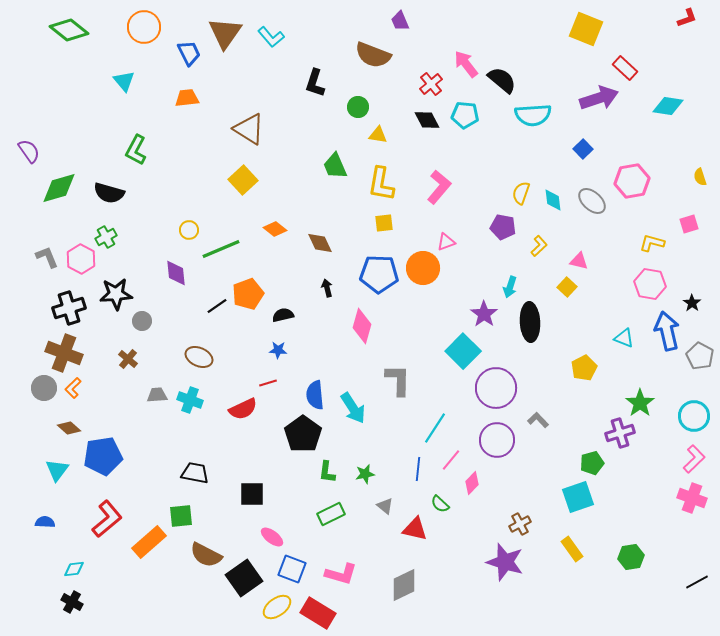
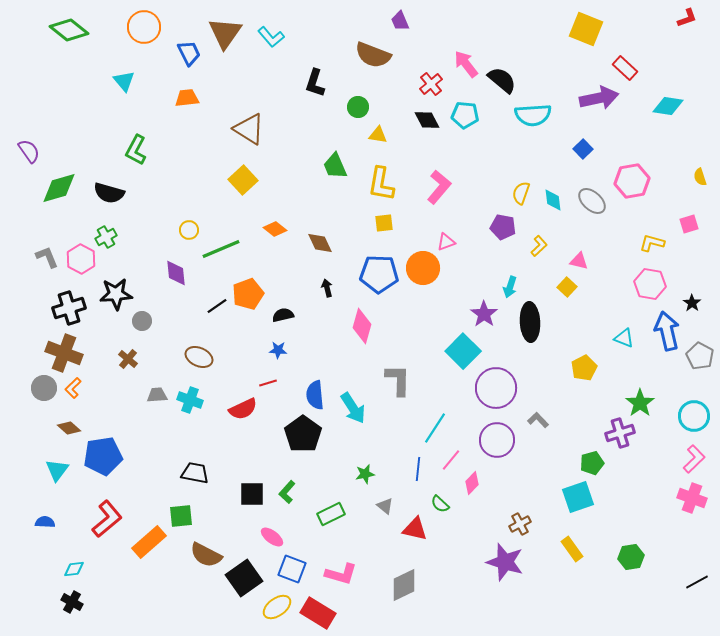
purple arrow at (599, 98): rotated 6 degrees clockwise
green L-shape at (327, 472): moved 40 px left, 20 px down; rotated 35 degrees clockwise
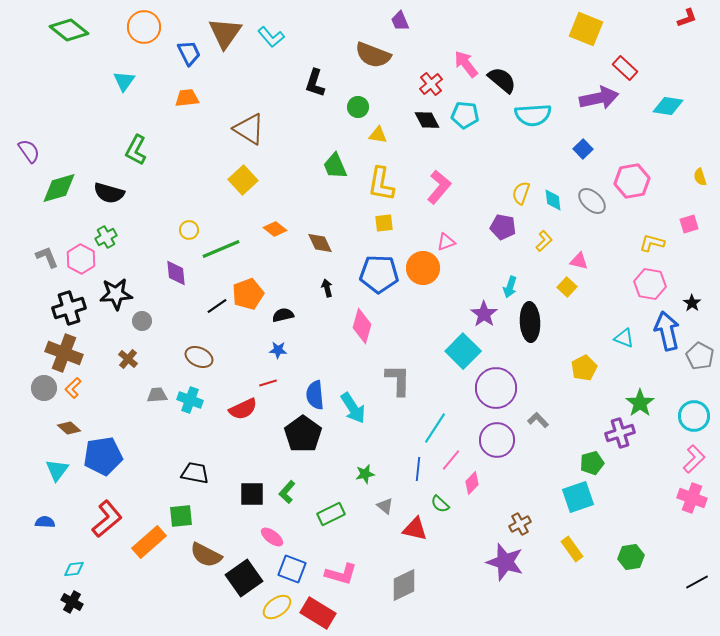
cyan triangle at (124, 81): rotated 15 degrees clockwise
yellow L-shape at (539, 246): moved 5 px right, 5 px up
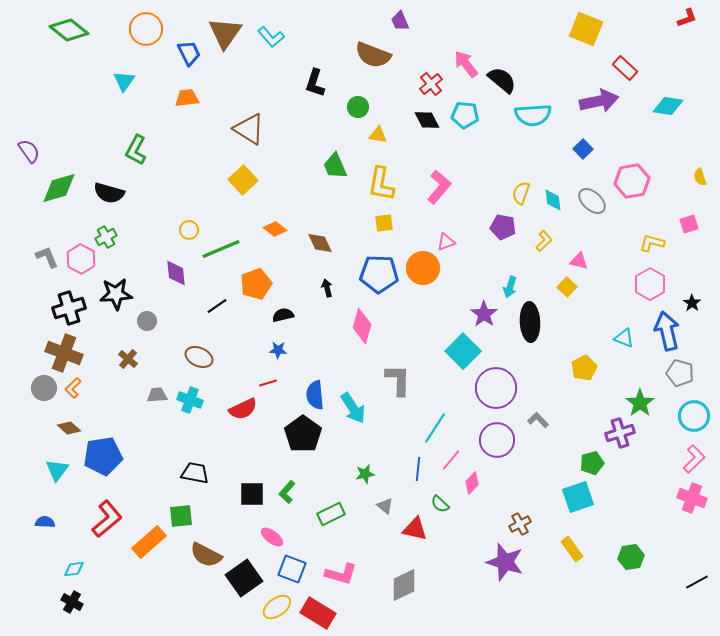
orange circle at (144, 27): moved 2 px right, 2 px down
purple arrow at (599, 98): moved 3 px down
pink hexagon at (650, 284): rotated 20 degrees clockwise
orange pentagon at (248, 294): moved 8 px right, 10 px up
gray circle at (142, 321): moved 5 px right
gray pentagon at (700, 356): moved 20 px left, 17 px down; rotated 12 degrees counterclockwise
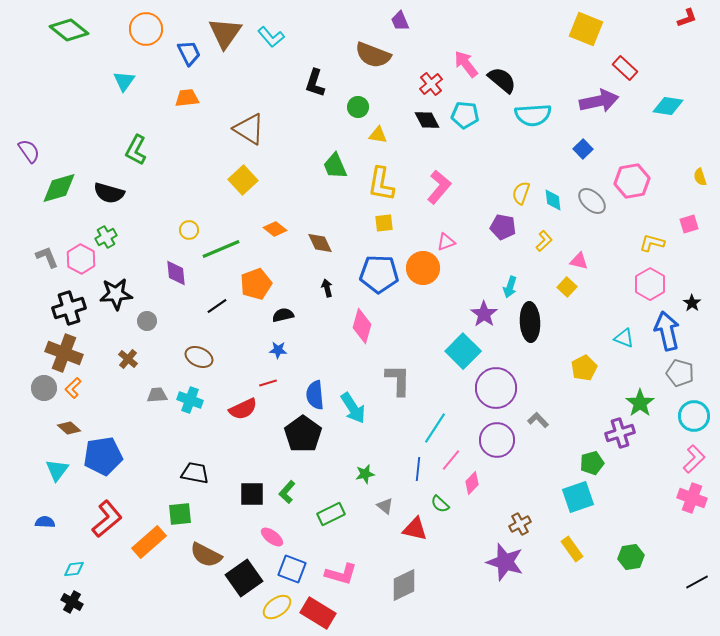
green square at (181, 516): moved 1 px left, 2 px up
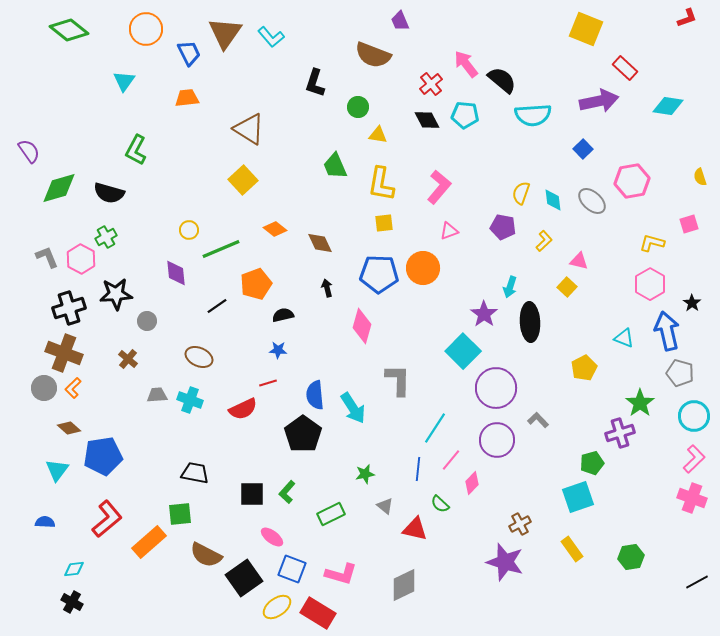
pink triangle at (446, 242): moved 3 px right, 11 px up
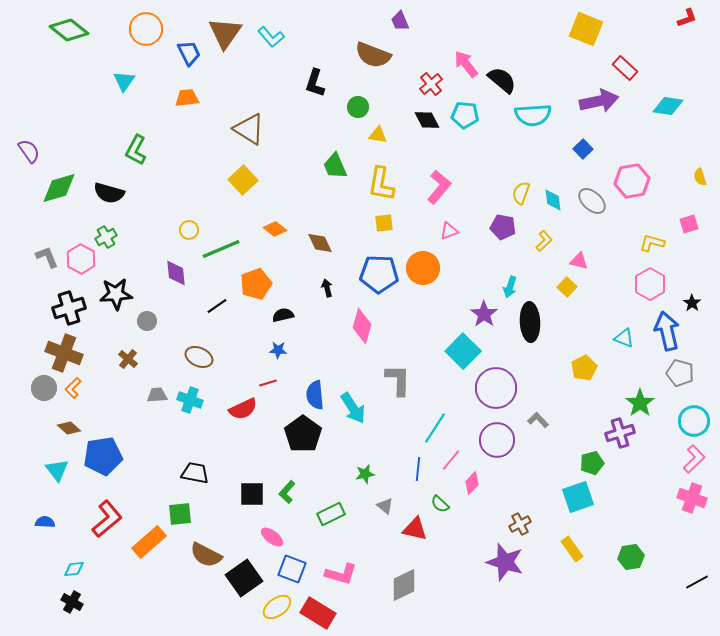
cyan circle at (694, 416): moved 5 px down
cyan triangle at (57, 470): rotated 15 degrees counterclockwise
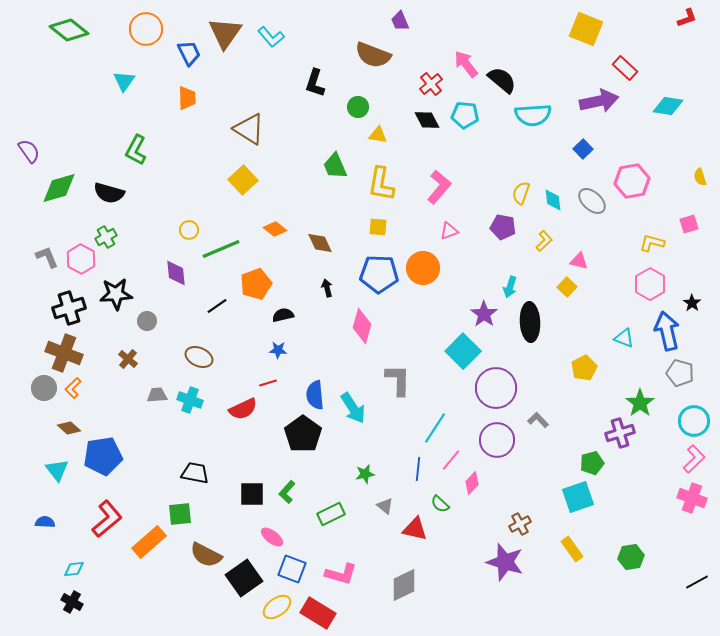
orange trapezoid at (187, 98): rotated 95 degrees clockwise
yellow square at (384, 223): moved 6 px left, 4 px down; rotated 12 degrees clockwise
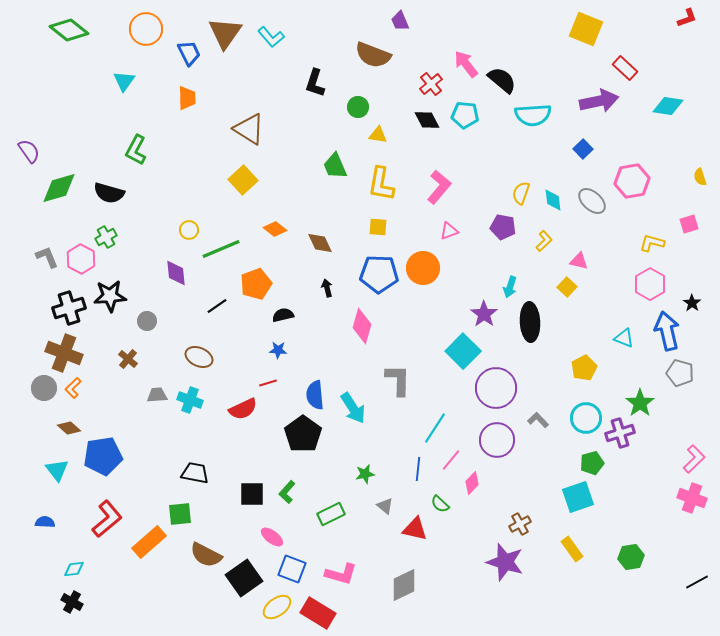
black star at (116, 294): moved 6 px left, 2 px down
cyan circle at (694, 421): moved 108 px left, 3 px up
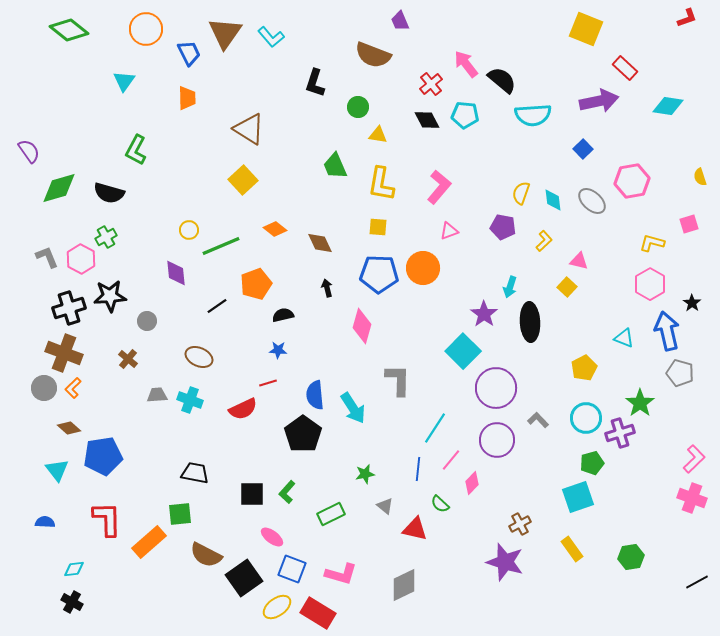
green line at (221, 249): moved 3 px up
red L-shape at (107, 519): rotated 51 degrees counterclockwise
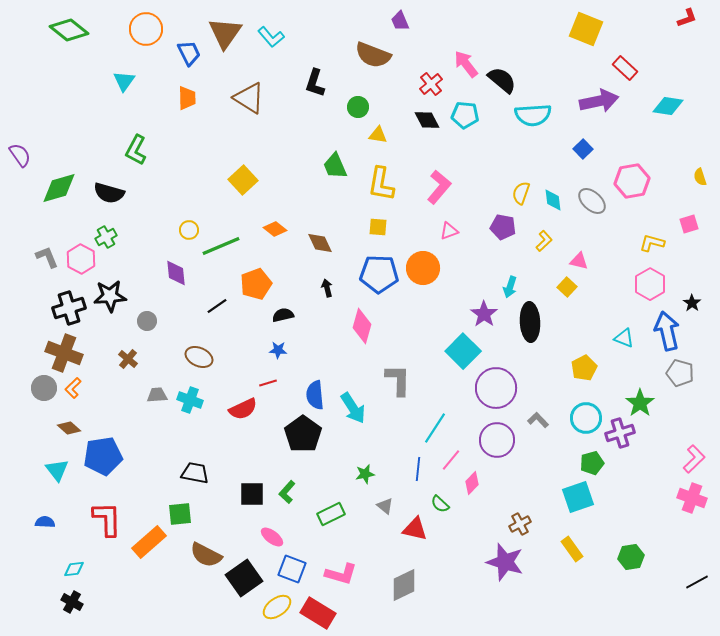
brown triangle at (249, 129): moved 31 px up
purple semicircle at (29, 151): moved 9 px left, 4 px down
